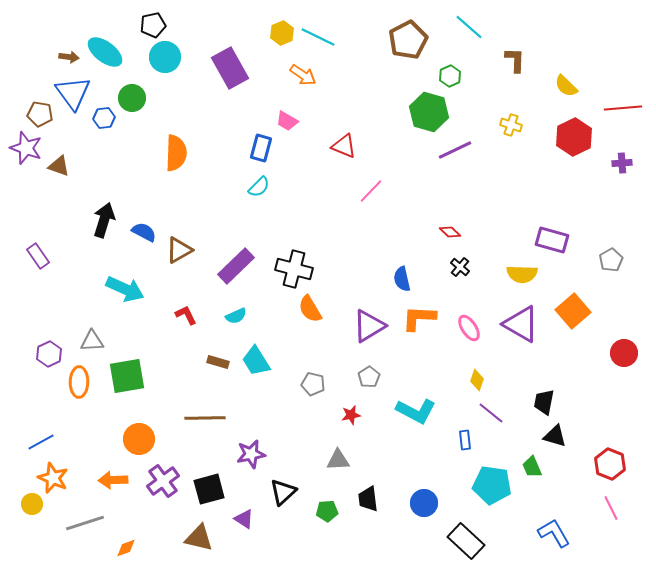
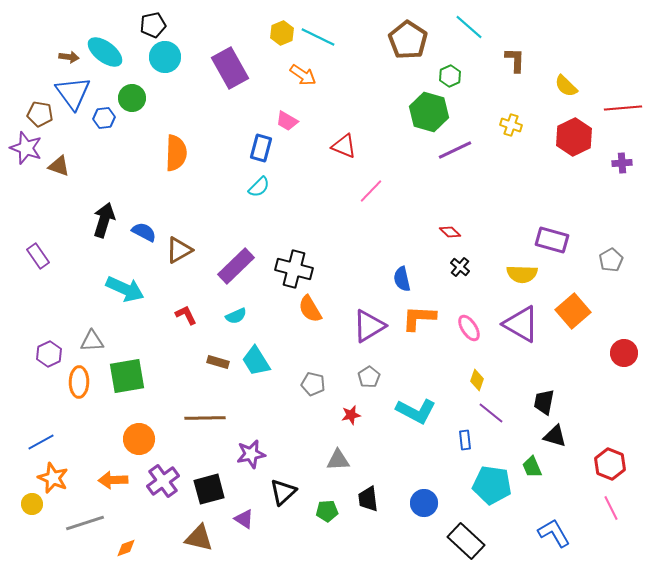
brown pentagon at (408, 40): rotated 12 degrees counterclockwise
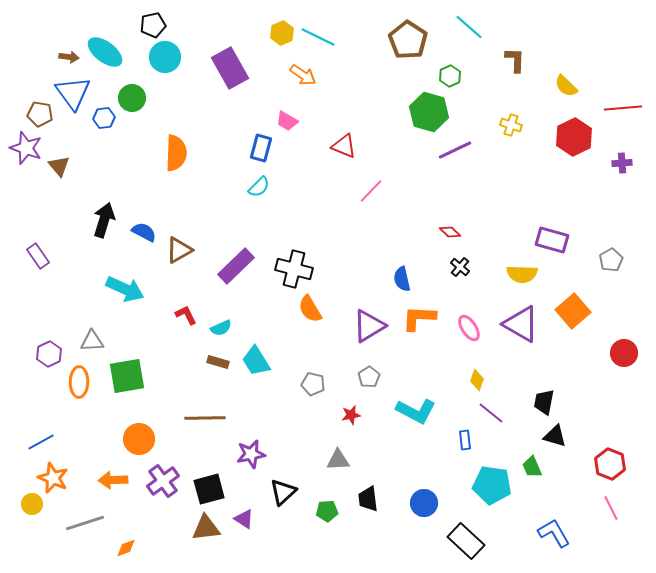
brown triangle at (59, 166): rotated 30 degrees clockwise
cyan semicircle at (236, 316): moved 15 px left, 12 px down
brown triangle at (199, 538): moved 7 px right, 10 px up; rotated 20 degrees counterclockwise
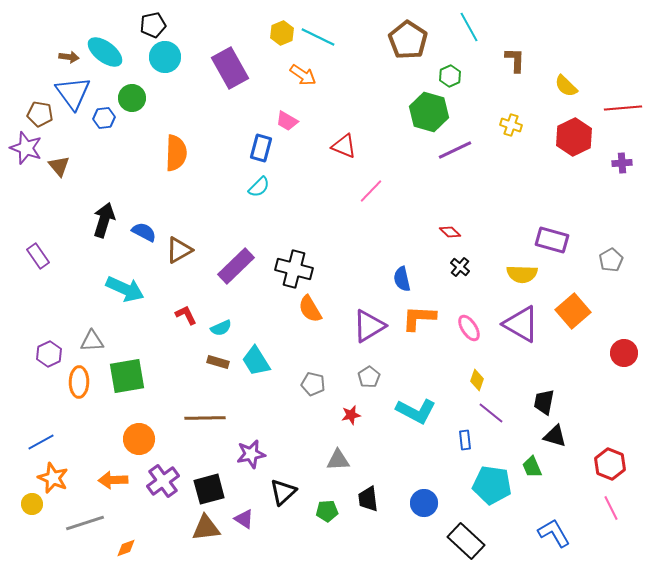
cyan line at (469, 27): rotated 20 degrees clockwise
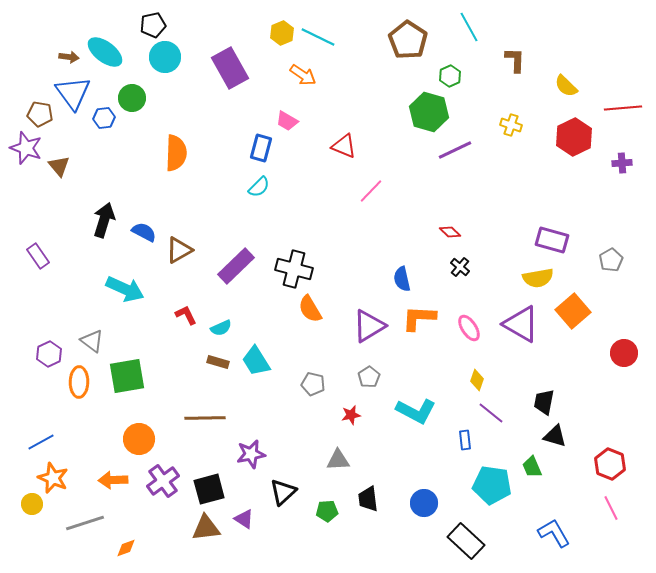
yellow semicircle at (522, 274): moved 16 px right, 4 px down; rotated 12 degrees counterclockwise
gray triangle at (92, 341): rotated 40 degrees clockwise
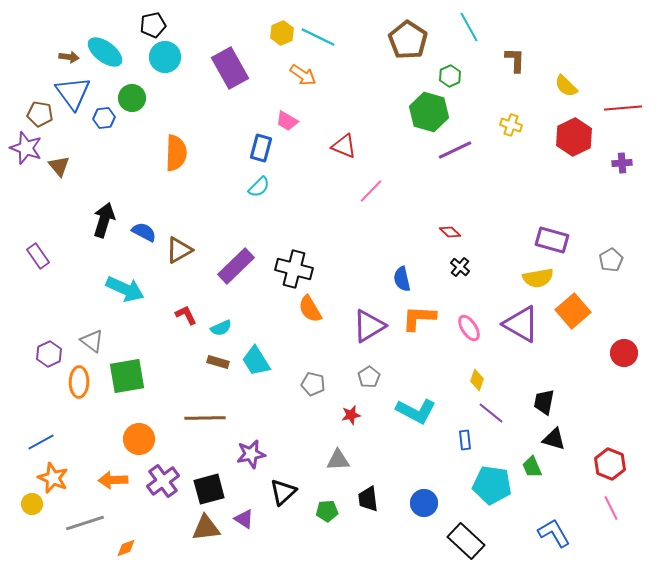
black triangle at (555, 436): moved 1 px left, 3 px down
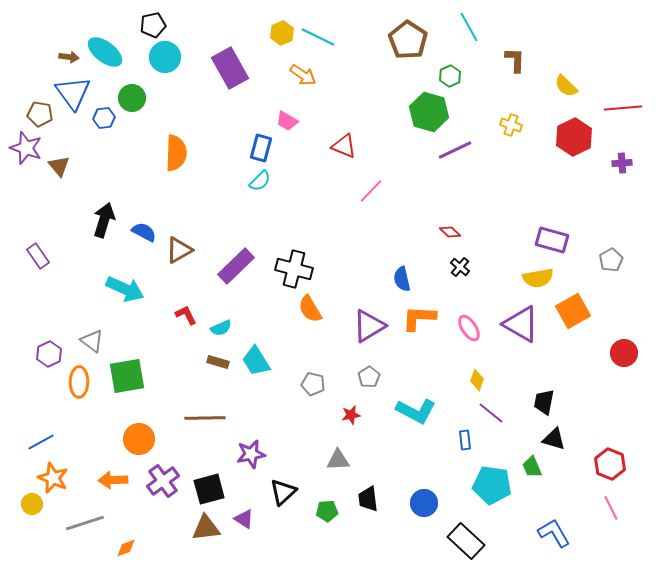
cyan semicircle at (259, 187): moved 1 px right, 6 px up
orange square at (573, 311): rotated 12 degrees clockwise
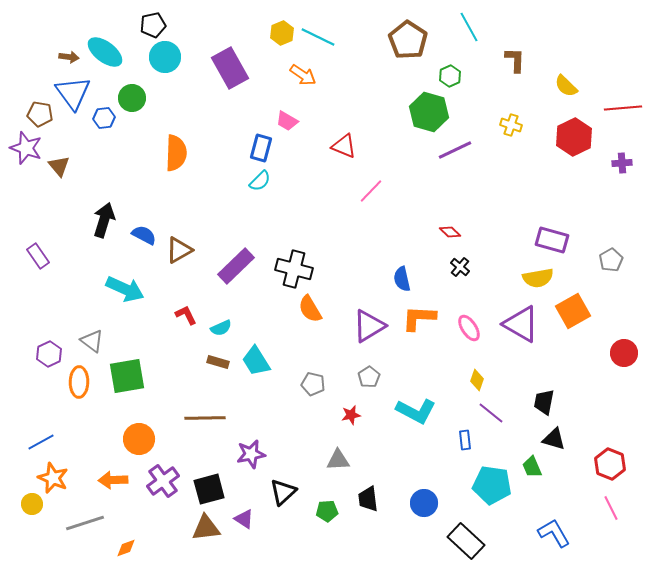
blue semicircle at (144, 232): moved 3 px down
